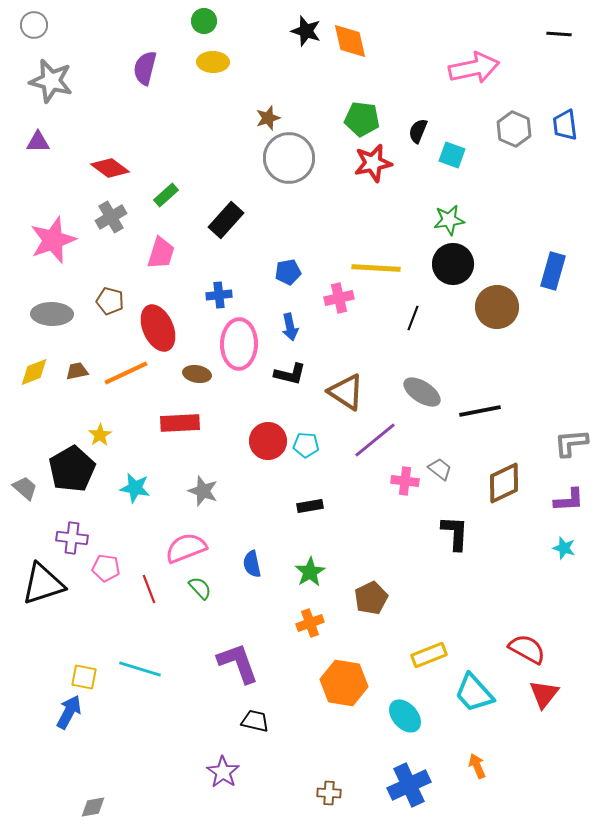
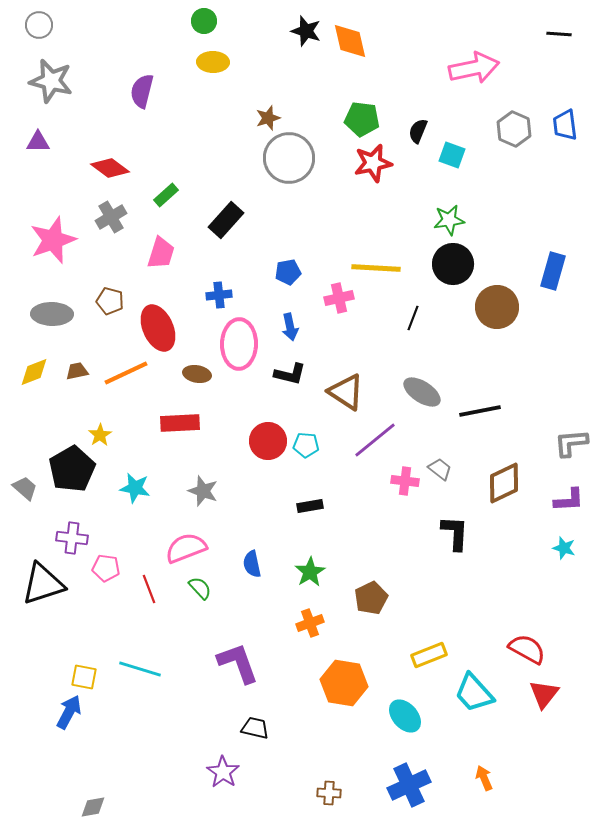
gray circle at (34, 25): moved 5 px right
purple semicircle at (145, 68): moved 3 px left, 23 px down
black trapezoid at (255, 721): moved 7 px down
orange arrow at (477, 766): moved 7 px right, 12 px down
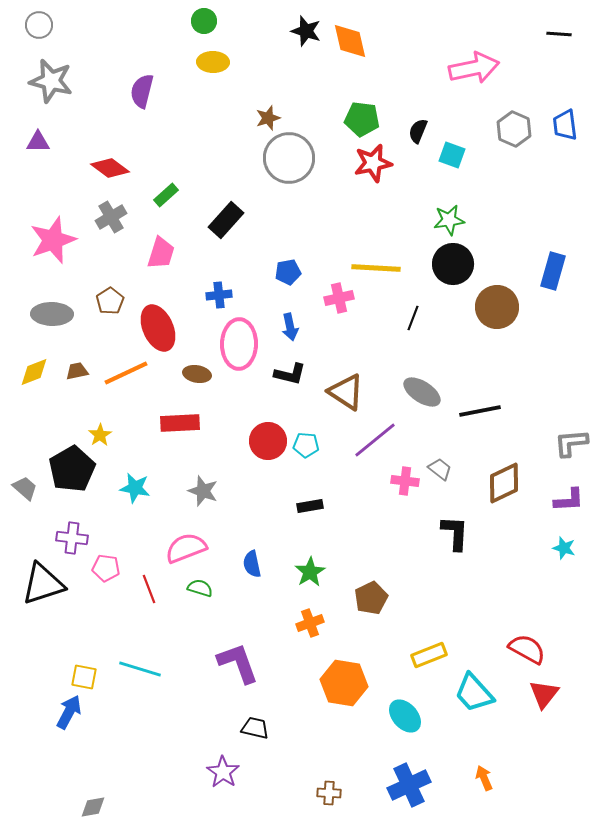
brown pentagon at (110, 301): rotated 24 degrees clockwise
green semicircle at (200, 588): rotated 30 degrees counterclockwise
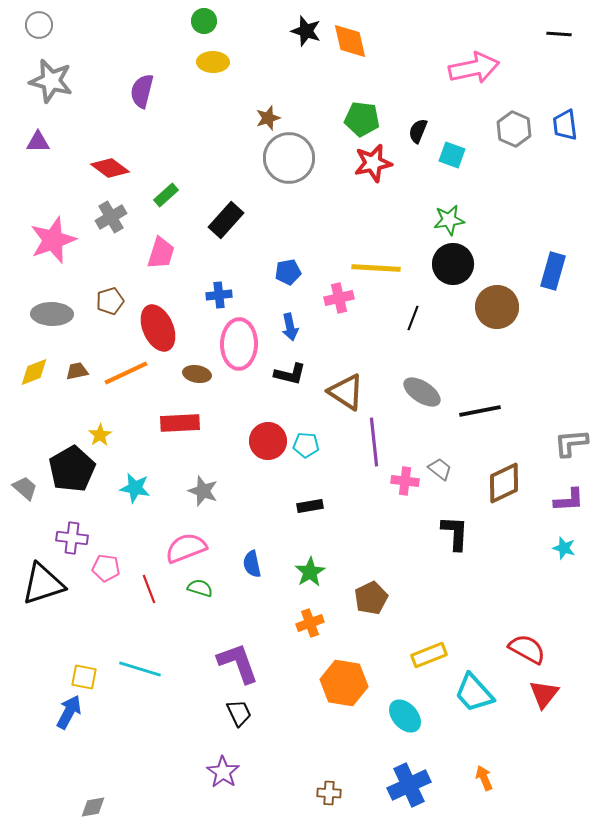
brown pentagon at (110, 301): rotated 16 degrees clockwise
purple line at (375, 440): moved 1 px left, 2 px down; rotated 57 degrees counterclockwise
black trapezoid at (255, 728): moved 16 px left, 15 px up; rotated 52 degrees clockwise
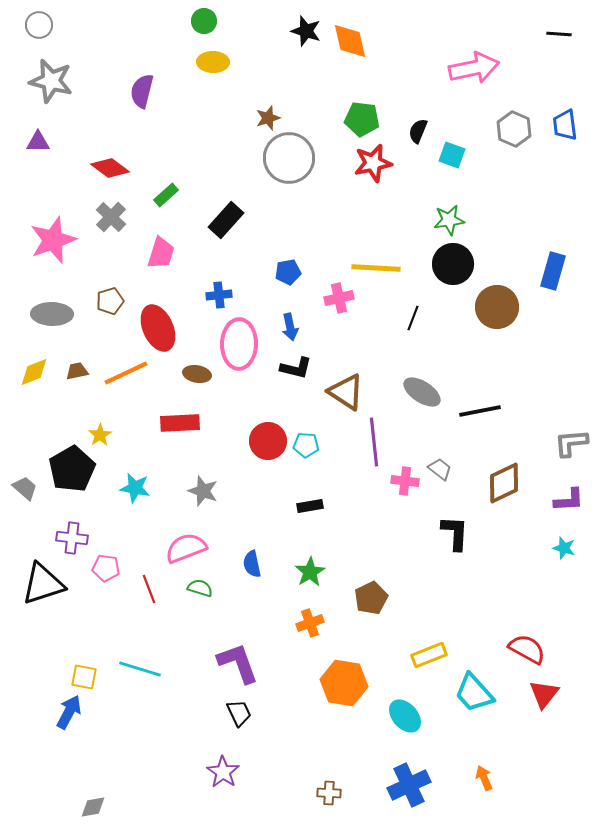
gray cross at (111, 217): rotated 16 degrees counterclockwise
black L-shape at (290, 374): moved 6 px right, 6 px up
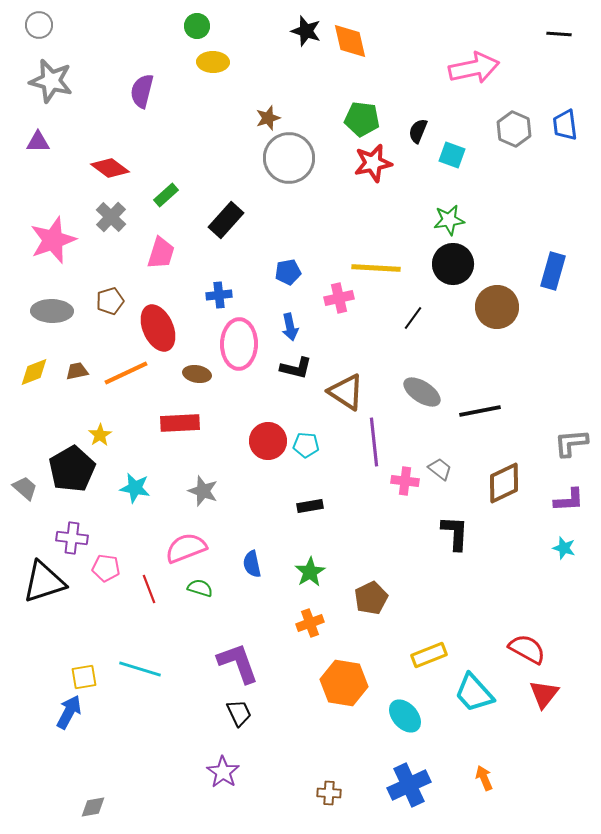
green circle at (204, 21): moved 7 px left, 5 px down
gray ellipse at (52, 314): moved 3 px up
black line at (413, 318): rotated 15 degrees clockwise
black triangle at (43, 584): moved 1 px right, 2 px up
yellow square at (84, 677): rotated 20 degrees counterclockwise
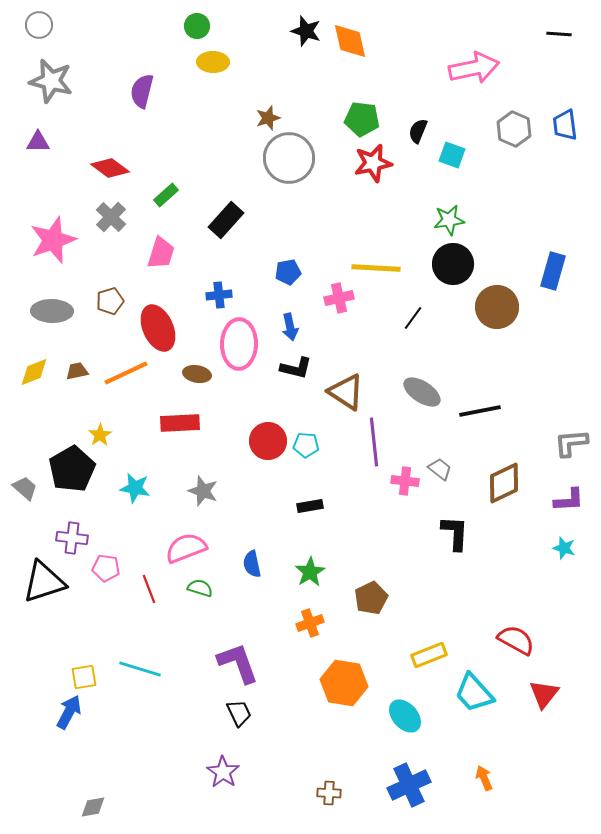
red semicircle at (527, 649): moved 11 px left, 9 px up
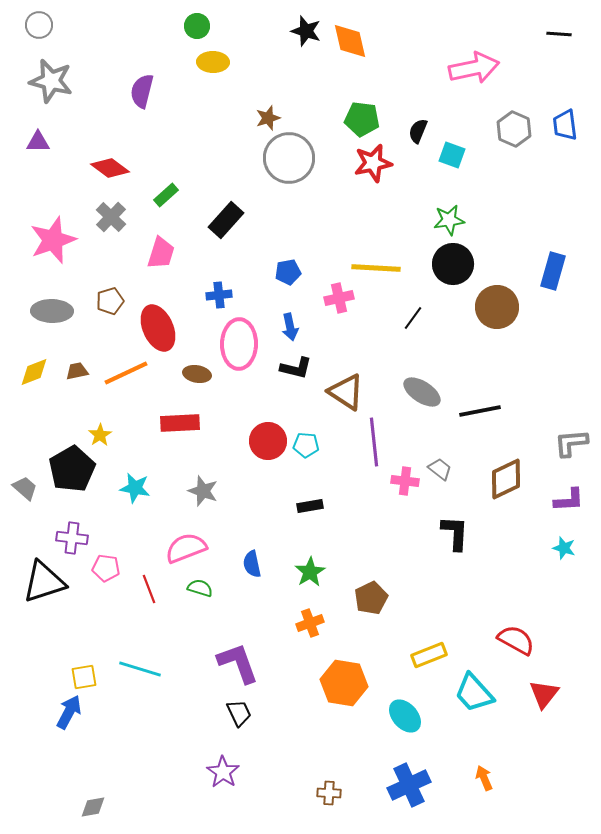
brown diamond at (504, 483): moved 2 px right, 4 px up
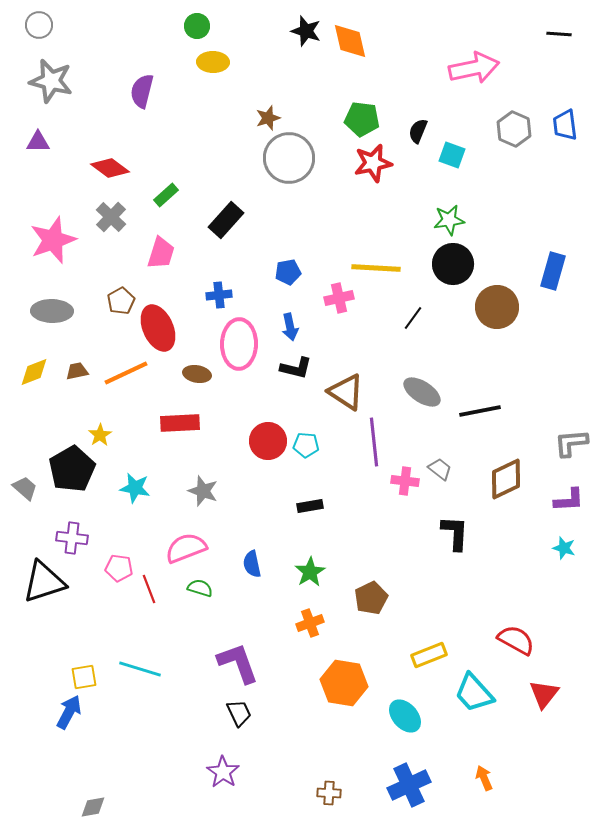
brown pentagon at (110, 301): moved 11 px right; rotated 12 degrees counterclockwise
pink pentagon at (106, 568): moved 13 px right
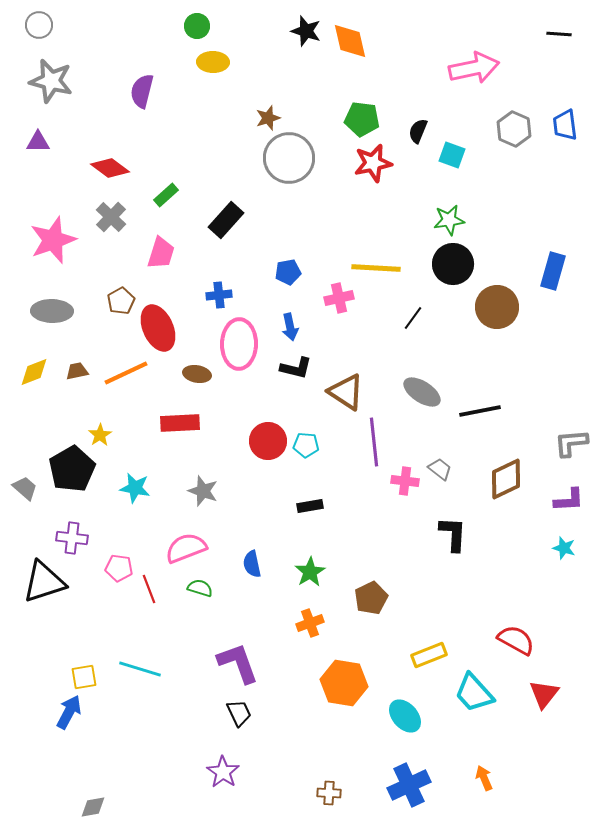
black L-shape at (455, 533): moved 2 px left, 1 px down
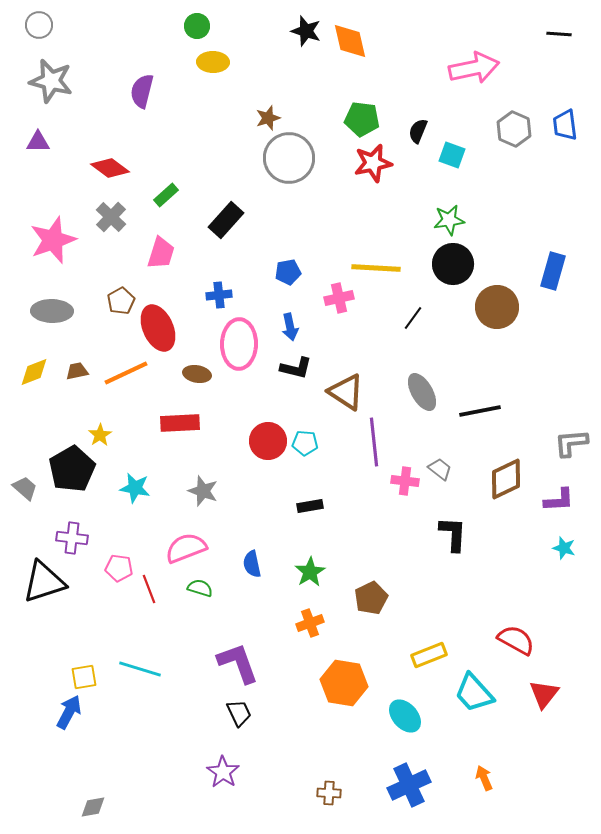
gray ellipse at (422, 392): rotated 27 degrees clockwise
cyan pentagon at (306, 445): moved 1 px left, 2 px up
purple L-shape at (569, 500): moved 10 px left
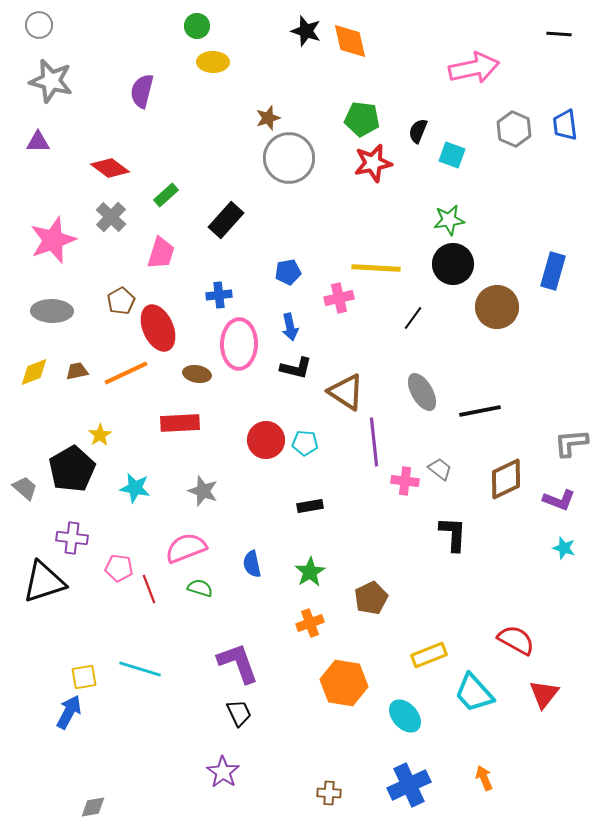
red circle at (268, 441): moved 2 px left, 1 px up
purple L-shape at (559, 500): rotated 24 degrees clockwise
